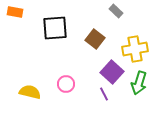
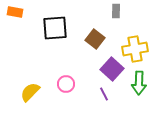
gray rectangle: rotated 48 degrees clockwise
purple square: moved 3 px up
green arrow: rotated 15 degrees counterclockwise
yellow semicircle: rotated 60 degrees counterclockwise
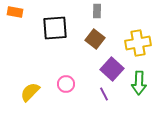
gray rectangle: moved 19 px left
yellow cross: moved 3 px right, 6 px up
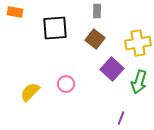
green arrow: moved 1 px up; rotated 15 degrees clockwise
purple line: moved 17 px right, 24 px down; rotated 48 degrees clockwise
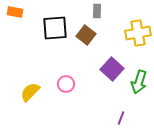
brown square: moved 9 px left, 4 px up
yellow cross: moved 10 px up
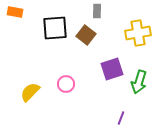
purple square: rotated 30 degrees clockwise
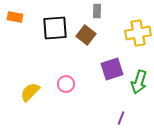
orange rectangle: moved 5 px down
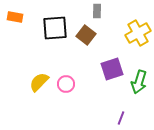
yellow cross: rotated 20 degrees counterclockwise
yellow semicircle: moved 9 px right, 10 px up
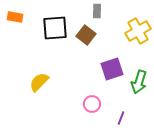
yellow cross: moved 2 px up
pink circle: moved 26 px right, 20 px down
